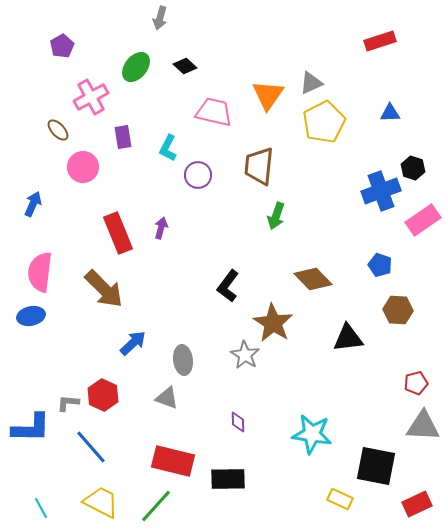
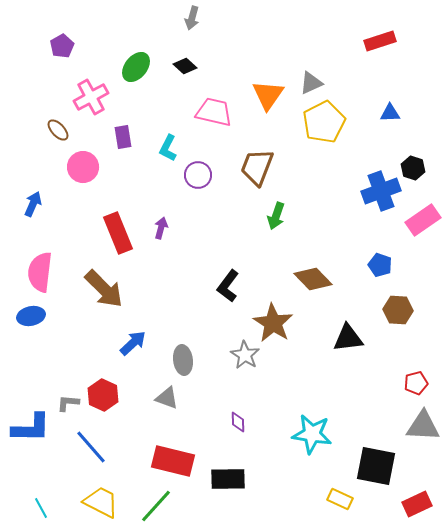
gray arrow at (160, 18): moved 32 px right
brown trapezoid at (259, 166): moved 2 px left, 1 px down; rotated 15 degrees clockwise
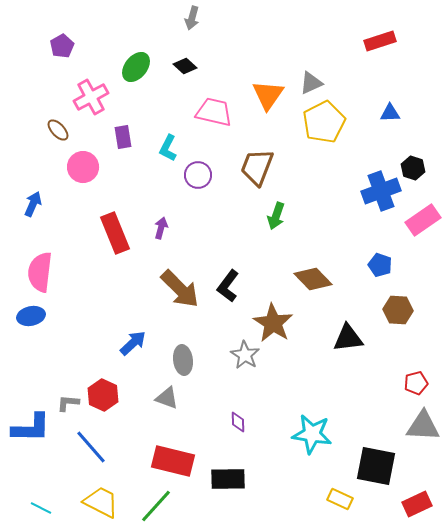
red rectangle at (118, 233): moved 3 px left
brown arrow at (104, 289): moved 76 px right
cyan line at (41, 508): rotated 35 degrees counterclockwise
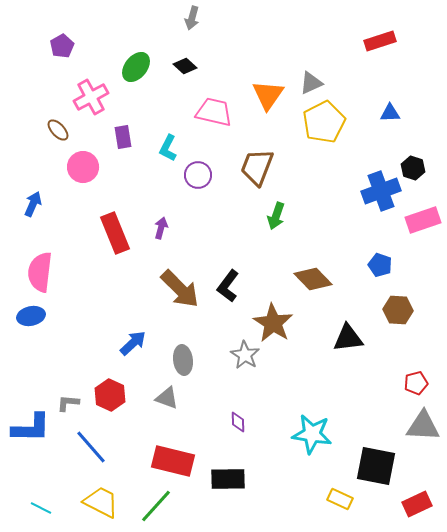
pink rectangle at (423, 220): rotated 16 degrees clockwise
red hexagon at (103, 395): moved 7 px right
